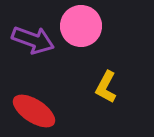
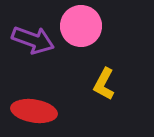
yellow L-shape: moved 2 px left, 3 px up
red ellipse: rotated 24 degrees counterclockwise
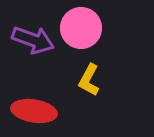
pink circle: moved 2 px down
yellow L-shape: moved 15 px left, 4 px up
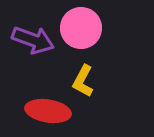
yellow L-shape: moved 6 px left, 1 px down
red ellipse: moved 14 px right
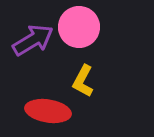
pink circle: moved 2 px left, 1 px up
purple arrow: rotated 51 degrees counterclockwise
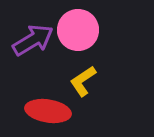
pink circle: moved 1 px left, 3 px down
yellow L-shape: rotated 28 degrees clockwise
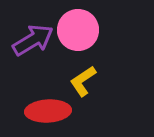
red ellipse: rotated 12 degrees counterclockwise
